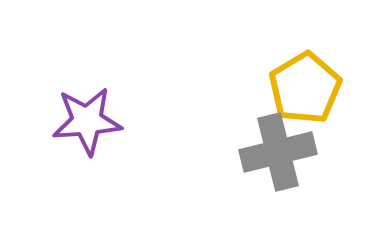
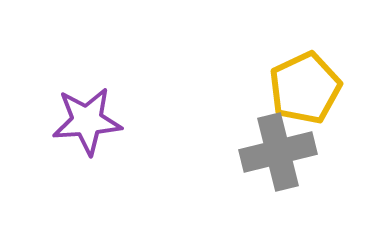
yellow pentagon: rotated 6 degrees clockwise
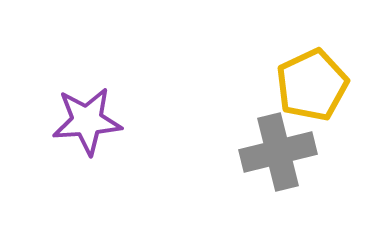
yellow pentagon: moved 7 px right, 3 px up
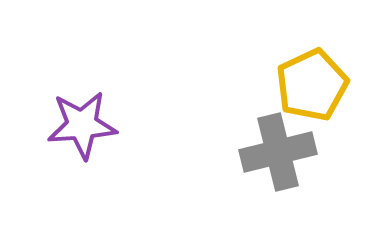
purple star: moved 5 px left, 4 px down
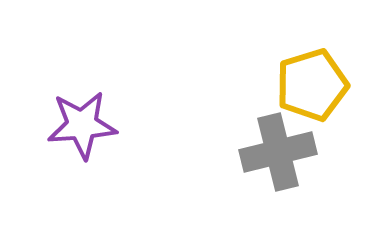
yellow pentagon: rotated 8 degrees clockwise
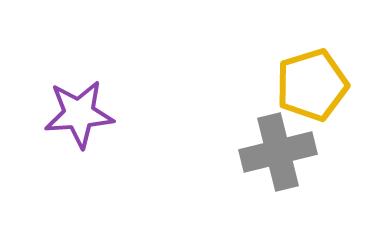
purple star: moved 3 px left, 11 px up
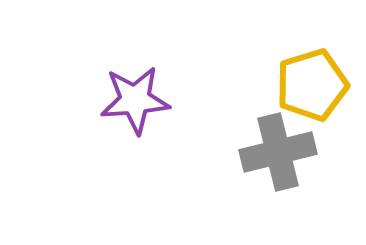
purple star: moved 56 px right, 14 px up
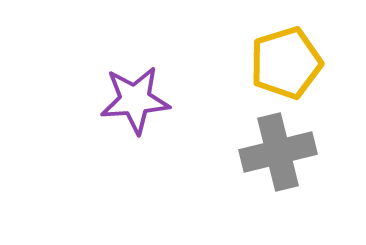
yellow pentagon: moved 26 px left, 22 px up
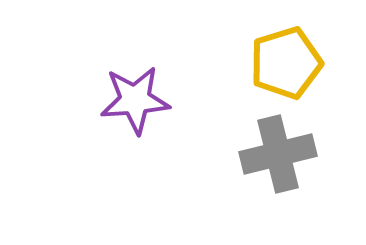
gray cross: moved 2 px down
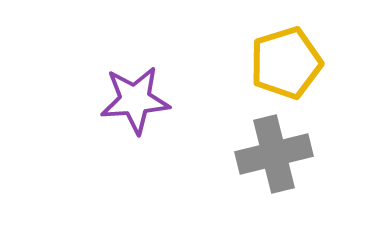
gray cross: moved 4 px left
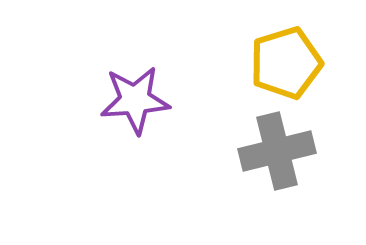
gray cross: moved 3 px right, 3 px up
